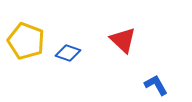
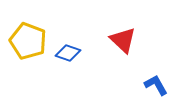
yellow pentagon: moved 2 px right
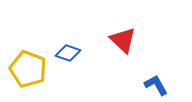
yellow pentagon: moved 28 px down
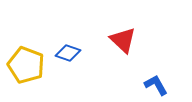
yellow pentagon: moved 2 px left, 4 px up
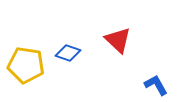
red triangle: moved 5 px left
yellow pentagon: rotated 12 degrees counterclockwise
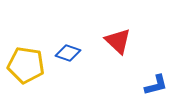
red triangle: moved 1 px down
blue L-shape: rotated 105 degrees clockwise
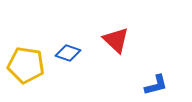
red triangle: moved 2 px left, 1 px up
